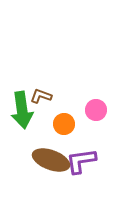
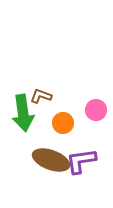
green arrow: moved 1 px right, 3 px down
orange circle: moved 1 px left, 1 px up
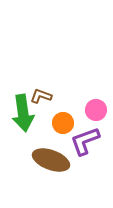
purple L-shape: moved 4 px right, 20 px up; rotated 12 degrees counterclockwise
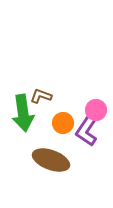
purple L-shape: moved 2 px right, 11 px up; rotated 36 degrees counterclockwise
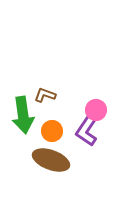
brown L-shape: moved 4 px right, 1 px up
green arrow: moved 2 px down
orange circle: moved 11 px left, 8 px down
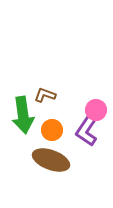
orange circle: moved 1 px up
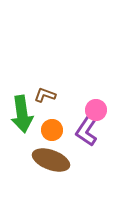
green arrow: moved 1 px left, 1 px up
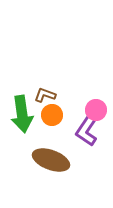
orange circle: moved 15 px up
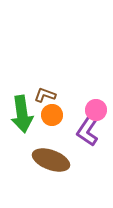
purple L-shape: moved 1 px right
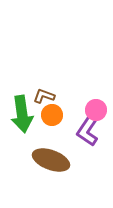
brown L-shape: moved 1 px left, 1 px down
